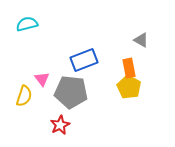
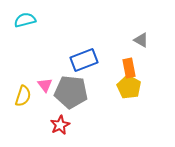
cyan semicircle: moved 2 px left, 4 px up
pink triangle: moved 3 px right, 6 px down
yellow semicircle: moved 1 px left
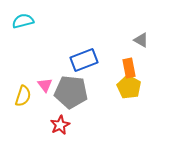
cyan semicircle: moved 2 px left, 1 px down
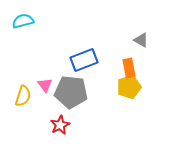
yellow pentagon: rotated 25 degrees clockwise
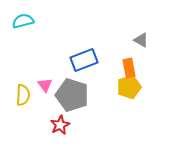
gray pentagon: moved 1 px right, 3 px down; rotated 12 degrees clockwise
yellow semicircle: moved 1 px up; rotated 15 degrees counterclockwise
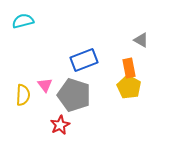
yellow pentagon: rotated 25 degrees counterclockwise
gray pentagon: moved 2 px right
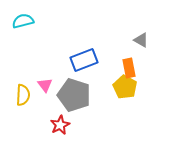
yellow pentagon: moved 4 px left
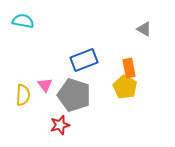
cyan semicircle: rotated 25 degrees clockwise
gray triangle: moved 3 px right, 11 px up
red star: rotated 12 degrees clockwise
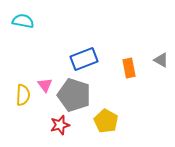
gray triangle: moved 17 px right, 31 px down
blue rectangle: moved 1 px up
yellow pentagon: moved 19 px left, 34 px down
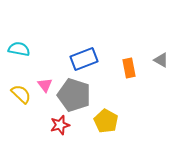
cyan semicircle: moved 4 px left, 28 px down
yellow semicircle: moved 2 px left, 1 px up; rotated 50 degrees counterclockwise
